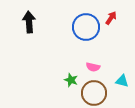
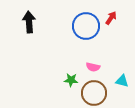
blue circle: moved 1 px up
green star: rotated 16 degrees counterclockwise
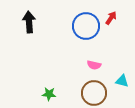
pink semicircle: moved 1 px right, 2 px up
green star: moved 22 px left, 14 px down
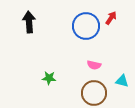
green star: moved 16 px up
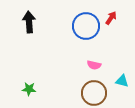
green star: moved 20 px left, 11 px down
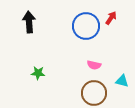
green star: moved 9 px right, 16 px up
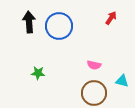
blue circle: moved 27 px left
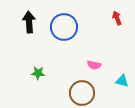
red arrow: moved 6 px right; rotated 56 degrees counterclockwise
blue circle: moved 5 px right, 1 px down
brown circle: moved 12 px left
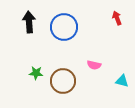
green star: moved 2 px left
brown circle: moved 19 px left, 12 px up
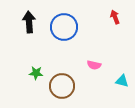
red arrow: moved 2 px left, 1 px up
brown circle: moved 1 px left, 5 px down
